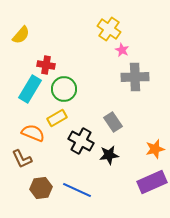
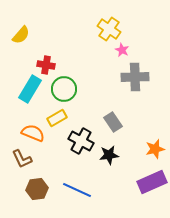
brown hexagon: moved 4 px left, 1 px down
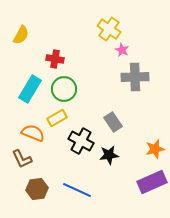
yellow semicircle: rotated 12 degrees counterclockwise
red cross: moved 9 px right, 6 px up
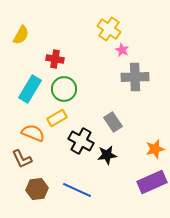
black star: moved 2 px left
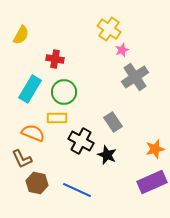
pink star: rotated 24 degrees clockwise
gray cross: rotated 32 degrees counterclockwise
green circle: moved 3 px down
yellow rectangle: rotated 30 degrees clockwise
black star: rotated 30 degrees clockwise
brown hexagon: moved 6 px up; rotated 20 degrees clockwise
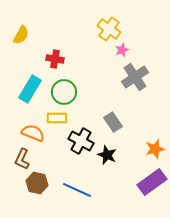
brown L-shape: rotated 50 degrees clockwise
purple rectangle: rotated 12 degrees counterclockwise
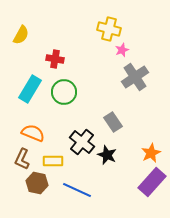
yellow cross: rotated 20 degrees counterclockwise
yellow rectangle: moved 4 px left, 43 px down
black cross: moved 1 px right, 1 px down; rotated 10 degrees clockwise
orange star: moved 4 px left, 4 px down; rotated 12 degrees counterclockwise
purple rectangle: rotated 12 degrees counterclockwise
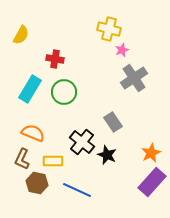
gray cross: moved 1 px left, 1 px down
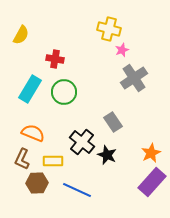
brown hexagon: rotated 15 degrees counterclockwise
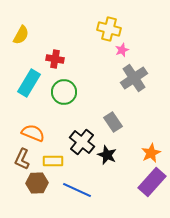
cyan rectangle: moved 1 px left, 6 px up
